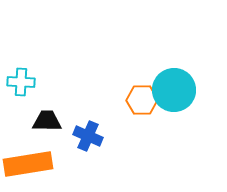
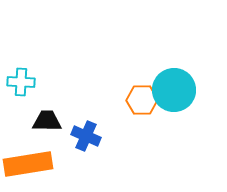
blue cross: moved 2 px left
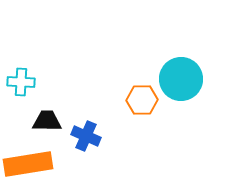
cyan circle: moved 7 px right, 11 px up
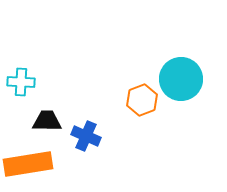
orange hexagon: rotated 20 degrees counterclockwise
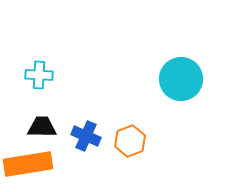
cyan cross: moved 18 px right, 7 px up
orange hexagon: moved 12 px left, 41 px down
black trapezoid: moved 5 px left, 6 px down
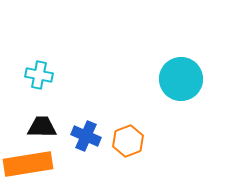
cyan cross: rotated 8 degrees clockwise
orange hexagon: moved 2 px left
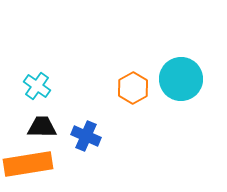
cyan cross: moved 2 px left, 11 px down; rotated 24 degrees clockwise
orange hexagon: moved 5 px right, 53 px up; rotated 8 degrees counterclockwise
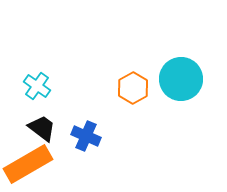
black trapezoid: moved 1 px down; rotated 36 degrees clockwise
orange rectangle: rotated 21 degrees counterclockwise
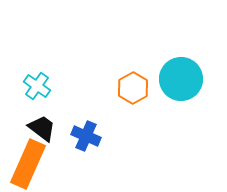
orange rectangle: rotated 36 degrees counterclockwise
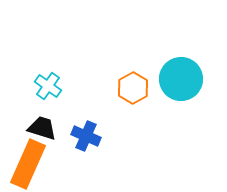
cyan cross: moved 11 px right
black trapezoid: rotated 20 degrees counterclockwise
